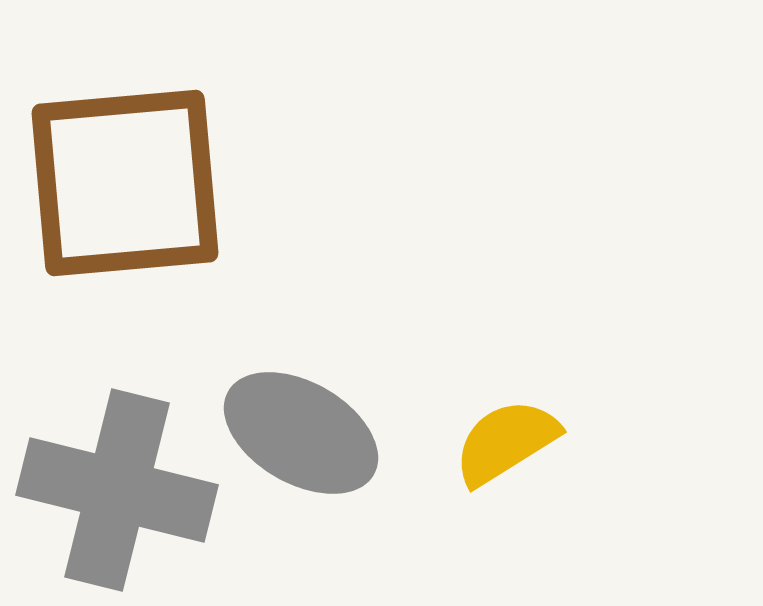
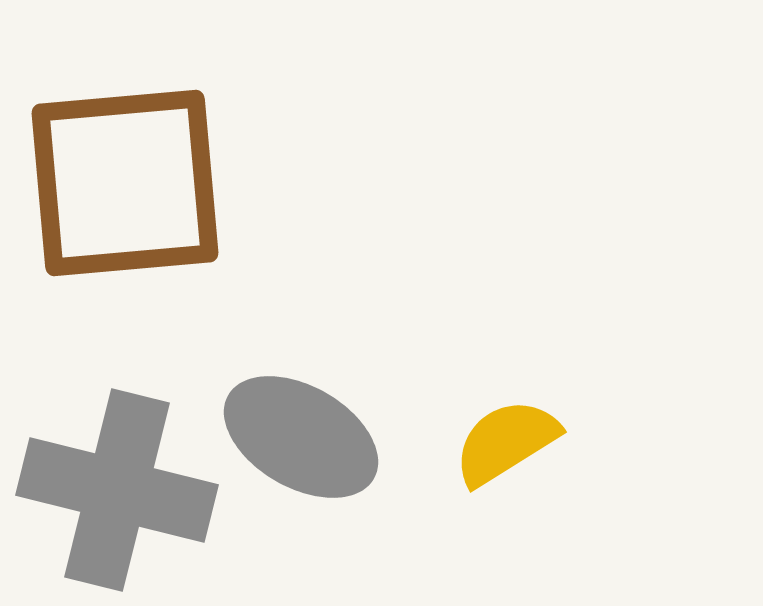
gray ellipse: moved 4 px down
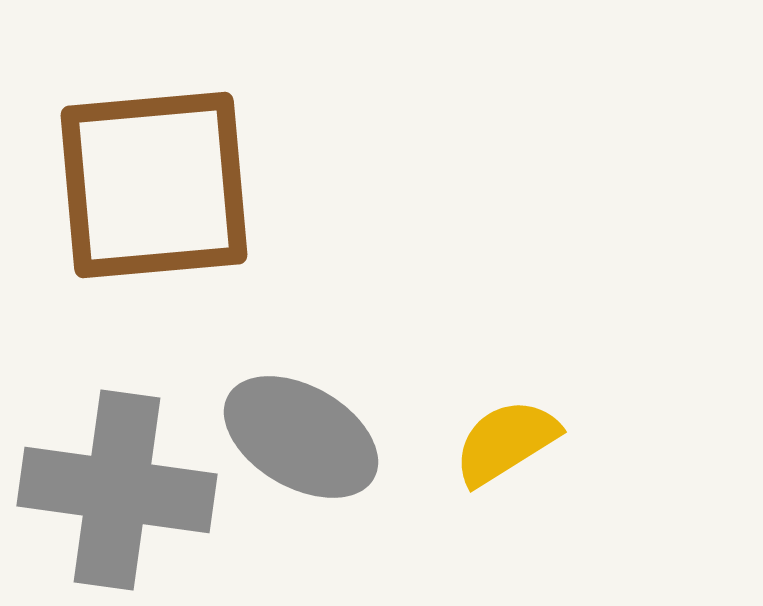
brown square: moved 29 px right, 2 px down
gray cross: rotated 6 degrees counterclockwise
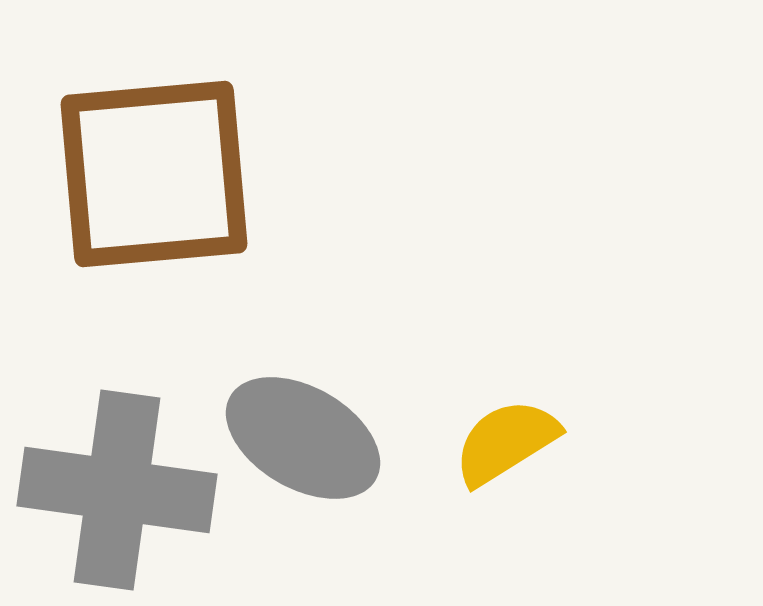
brown square: moved 11 px up
gray ellipse: moved 2 px right, 1 px down
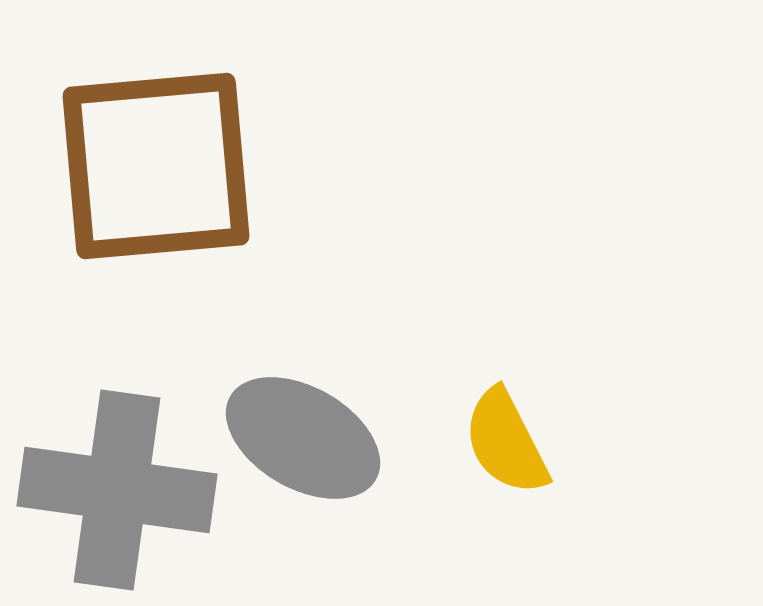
brown square: moved 2 px right, 8 px up
yellow semicircle: rotated 85 degrees counterclockwise
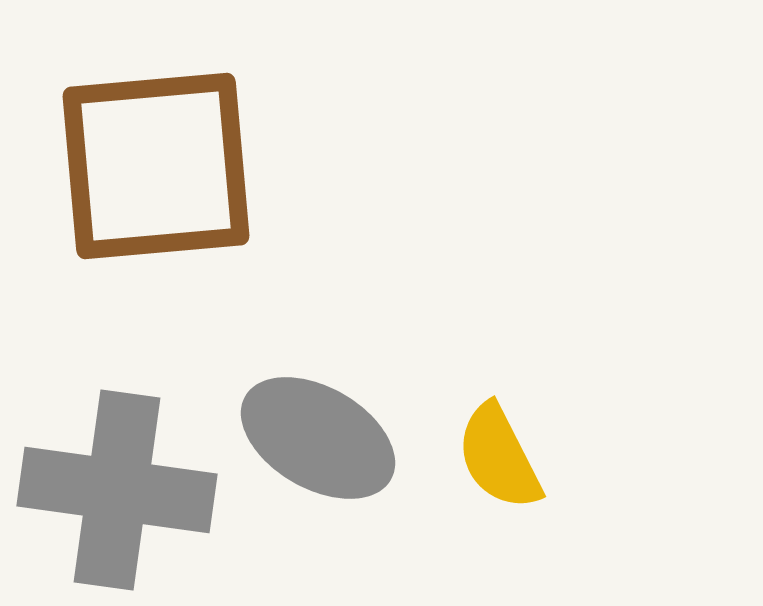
gray ellipse: moved 15 px right
yellow semicircle: moved 7 px left, 15 px down
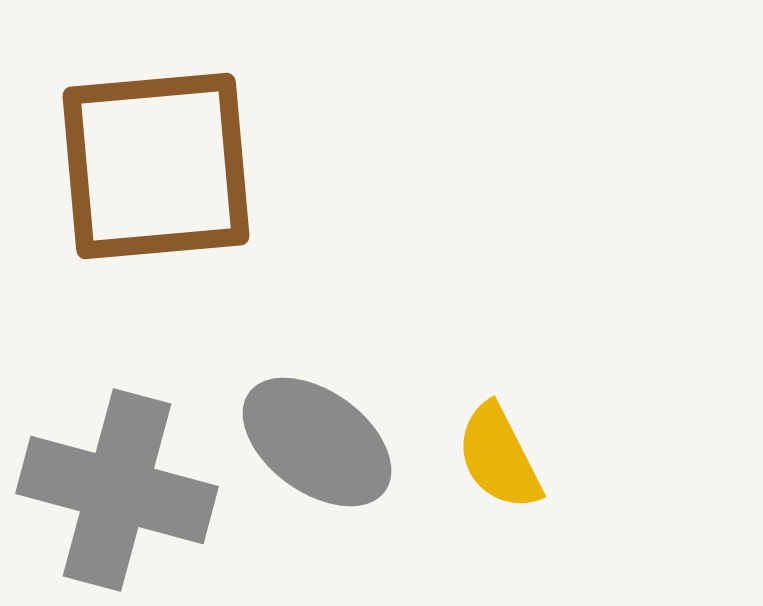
gray ellipse: moved 1 px left, 4 px down; rotated 6 degrees clockwise
gray cross: rotated 7 degrees clockwise
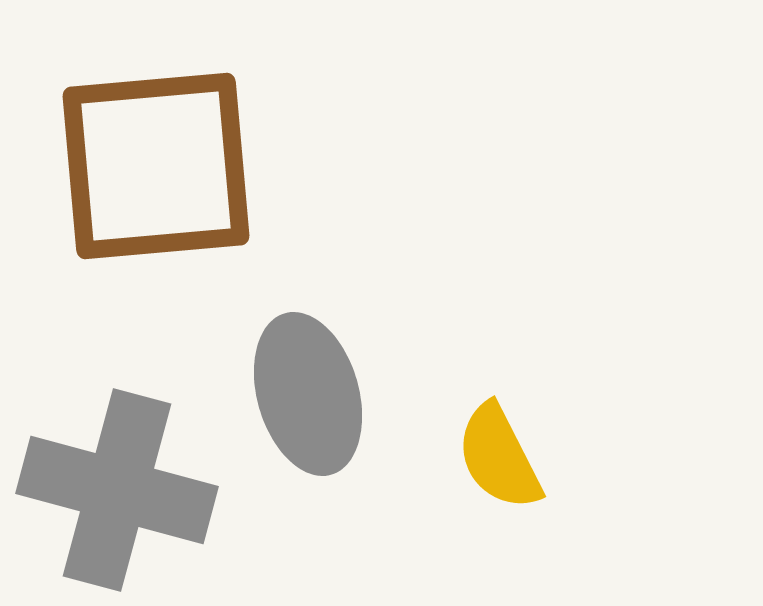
gray ellipse: moved 9 px left, 48 px up; rotated 38 degrees clockwise
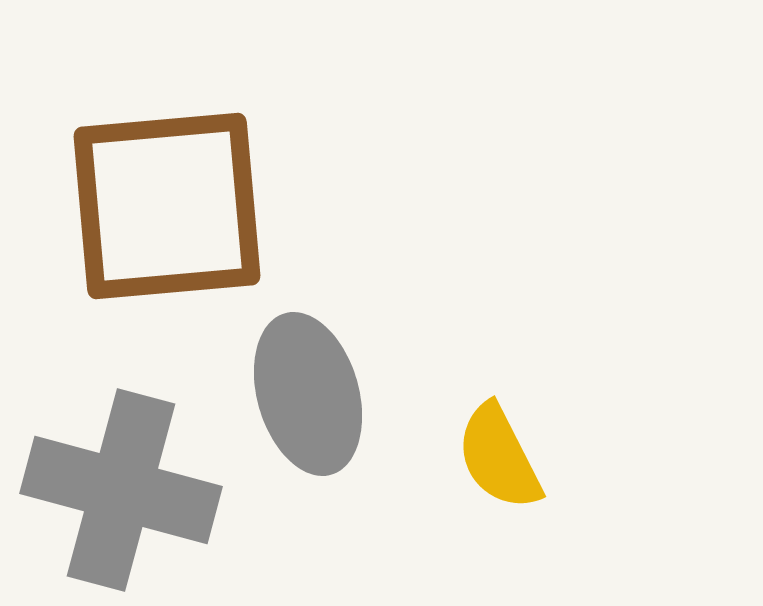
brown square: moved 11 px right, 40 px down
gray cross: moved 4 px right
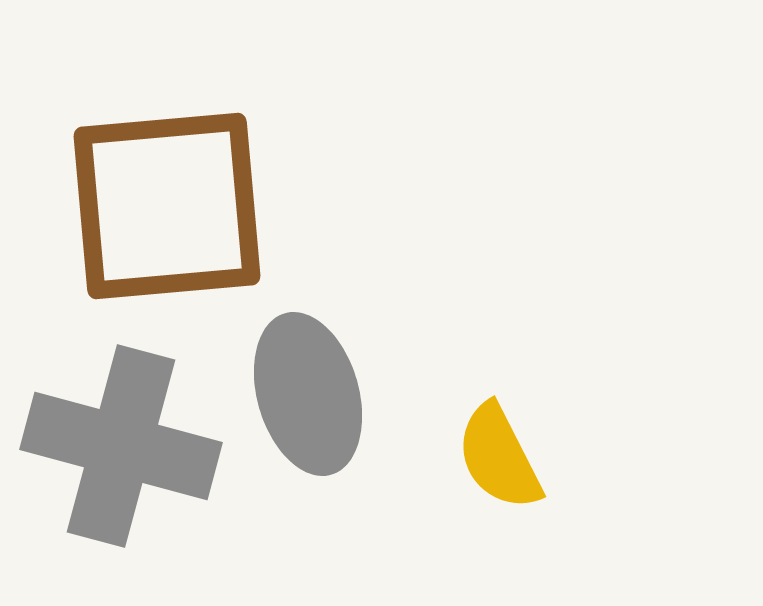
gray cross: moved 44 px up
